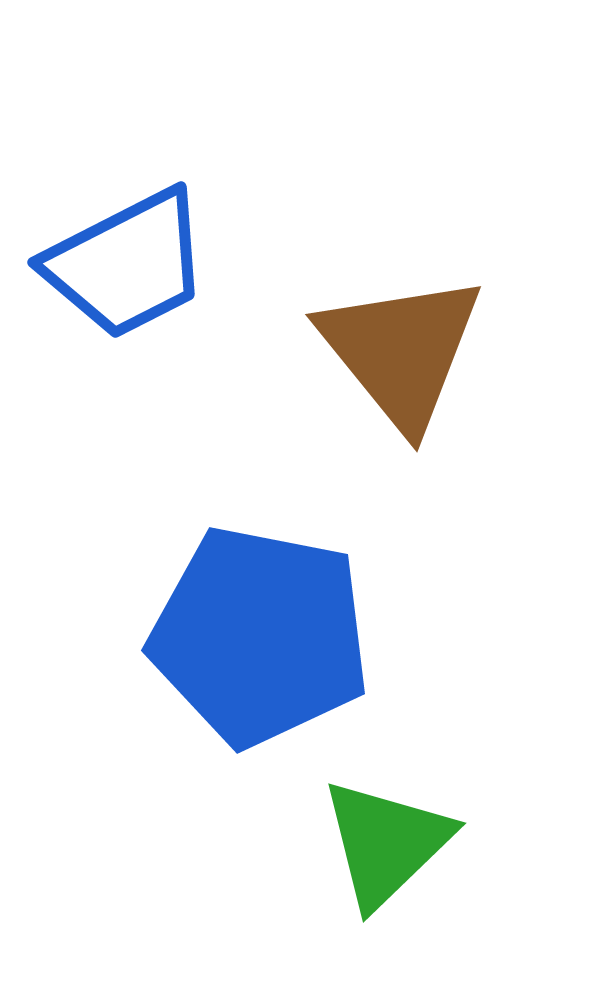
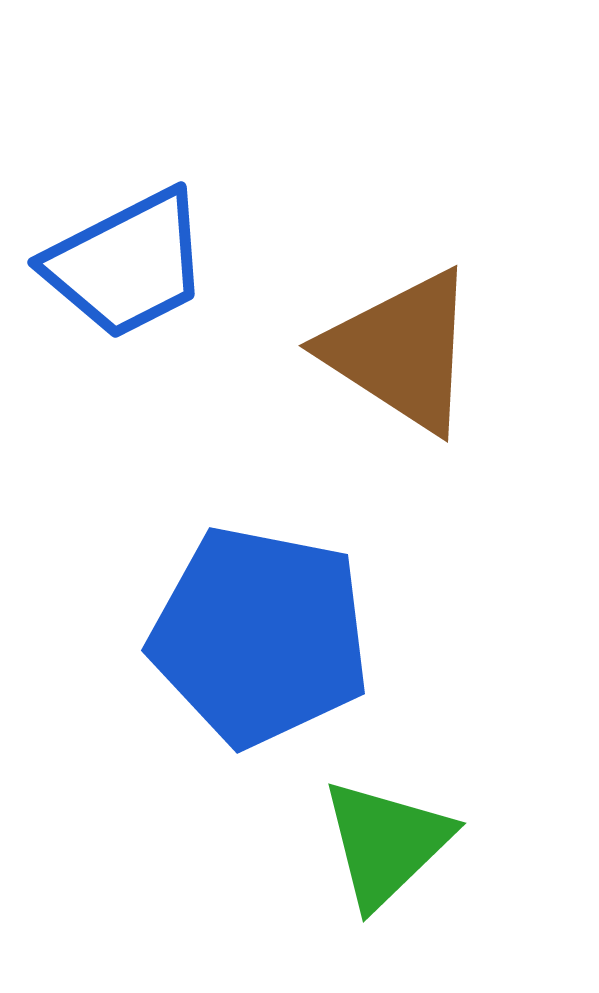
brown triangle: rotated 18 degrees counterclockwise
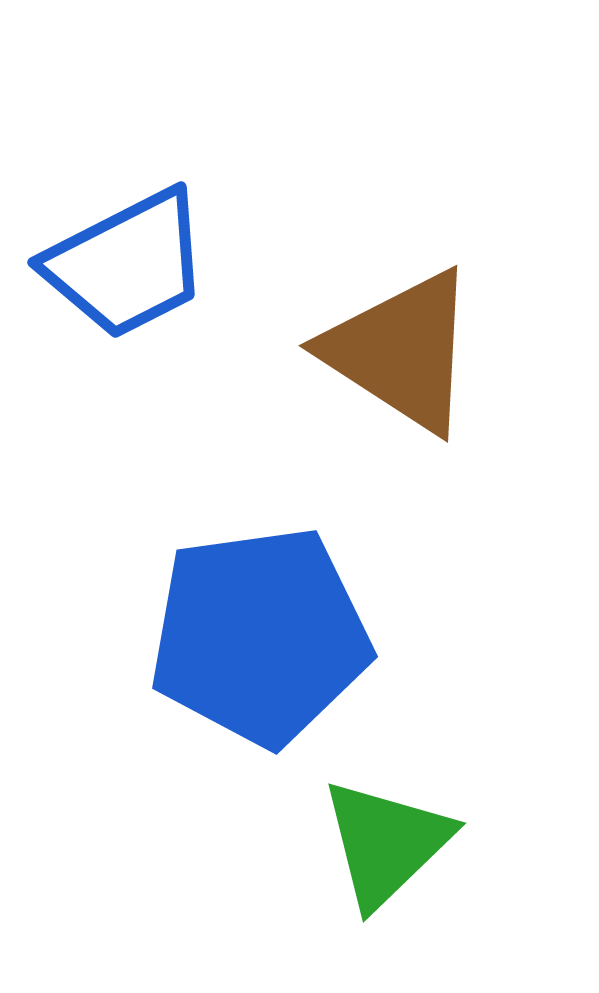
blue pentagon: rotated 19 degrees counterclockwise
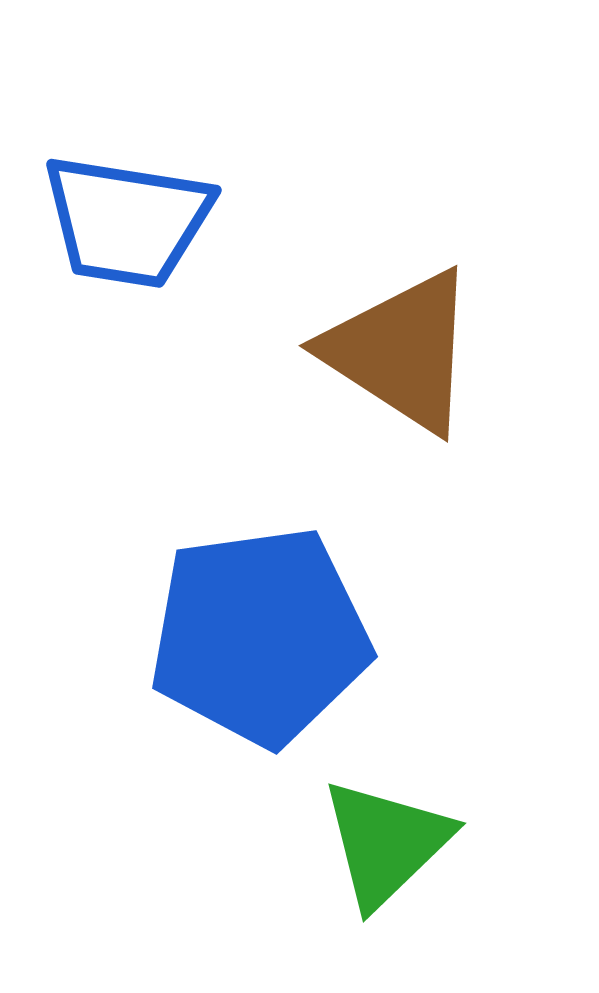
blue trapezoid: moved 43 px up; rotated 36 degrees clockwise
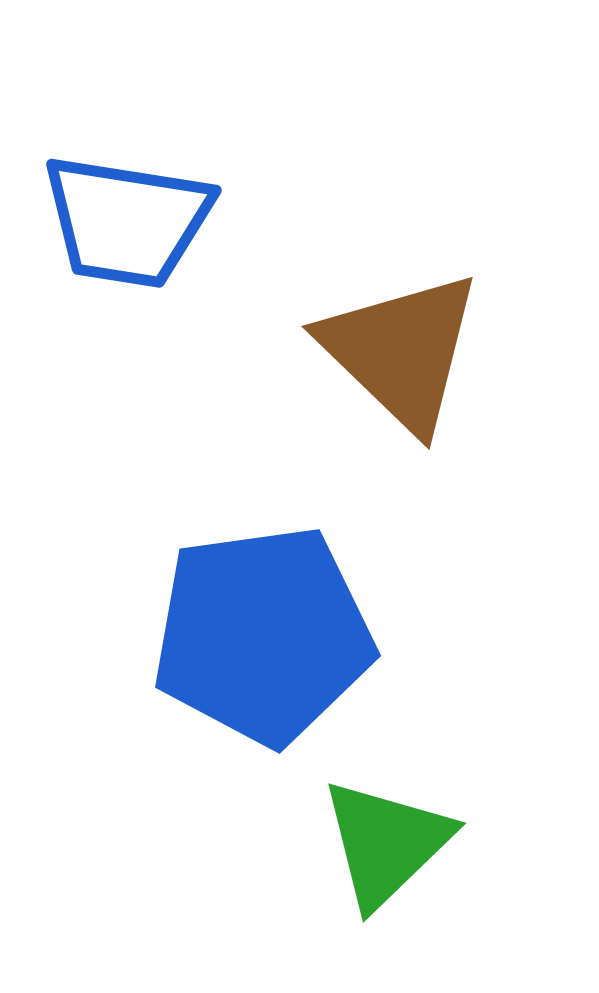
brown triangle: rotated 11 degrees clockwise
blue pentagon: moved 3 px right, 1 px up
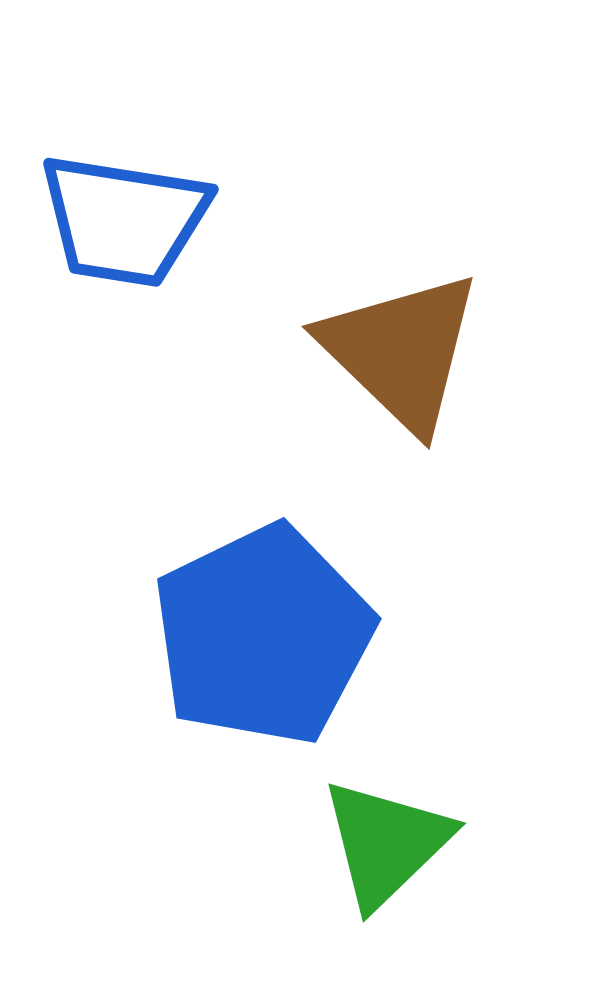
blue trapezoid: moved 3 px left, 1 px up
blue pentagon: rotated 18 degrees counterclockwise
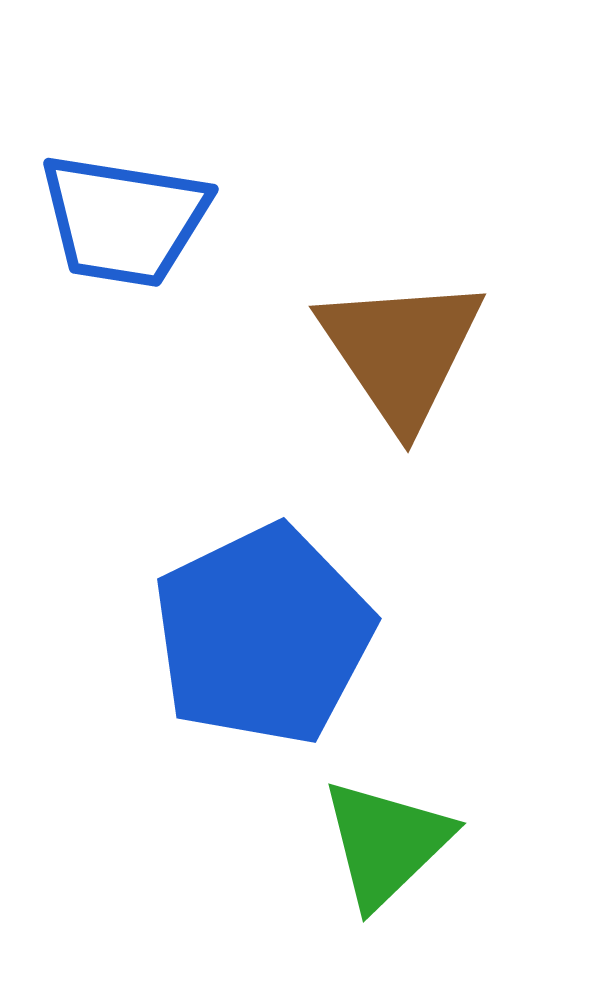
brown triangle: rotated 12 degrees clockwise
